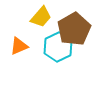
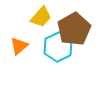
orange triangle: rotated 18 degrees counterclockwise
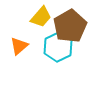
brown pentagon: moved 4 px left, 3 px up
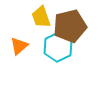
yellow trapezoid: rotated 120 degrees clockwise
brown pentagon: rotated 16 degrees clockwise
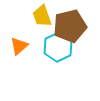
yellow trapezoid: moved 1 px right, 1 px up
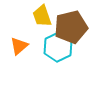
brown pentagon: moved 1 px right, 1 px down
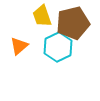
brown pentagon: moved 2 px right, 4 px up
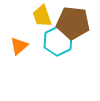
brown pentagon: rotated 20 degrees clockwise
cyan hexagon: moved 6 px up
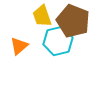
brown pentagon: moved 2 px up; rotated 16 degrees clockwise
cyan hexagon: rotated 12 degrees clockwise
